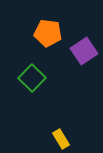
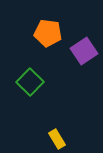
green square: moved 2 px left, 4 px down
yellow rectangle: moved 4 px left
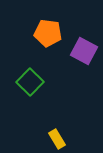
purple square: rotated 28 degrees counterclockwise
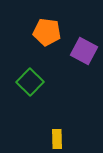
orange pentagon: moved 1 px left, 1 px up
yellow rectangle: rotated 30 degrees clockwise
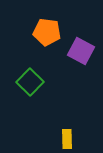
purple square: moved 3 px left
yellow rectangle: moved 10 px right
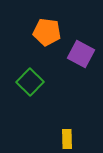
purple square: moved 3 px down
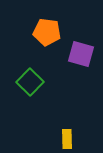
purple square: rotated 12 degrees counterclockwise
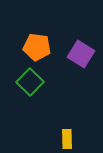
orange pentagon: moved 10 px left, 15 px down
purple square: rotated 16 degrees clockwise
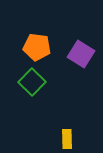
green square: moved 2 px right
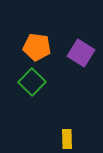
purple square: moved 1 px up
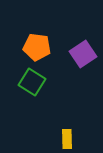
purple square: moved 2 px right, 1 px down; rotated 24 degrees clockwise
green square: rotated 12 degrees counterclockwise
